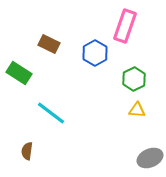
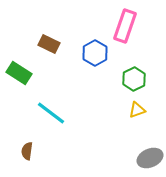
yellow triangle: rotated 24 degrees counterclockwise
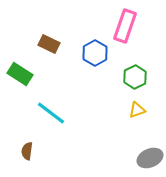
green rectangle: moved 1 px right, 1 px down
green hexagon: moved 1 px right, 2 px up
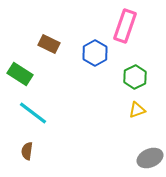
cyan line: moved 18 px left
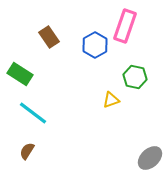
brown rectangle: moved 7 px up; rotated 30 degrees clockwise
blue hexagon: moved 8 px up
green hexagon: rotated 20 degrees counterclockwise
yellow triangle: moved 26 px left, 10 px up
brown semicircle: rotated 24 degrees clockwise
gray ellipse: rotated 20 degrees counterclockwise
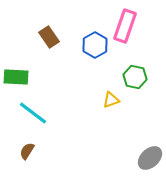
green rectangle: moved 4 px left, 3 px down; rotated 30 degrees counterclockwise
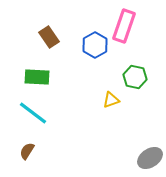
pink rectangle: moved 1 px left
green rectangle: moved 21 px right
gray ellipse: rotated 10 degrees clockwise
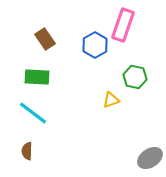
pink rectangle: moved 1 px left, 1 px up
brown rectangle: moved 4 px left, 2 px down
brown semicircle: rotated 30 degrees counterclockwise
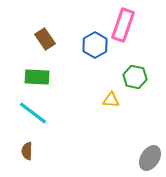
yellow triangle: rotated 24 degrees clockwise
gray ellipse: rotated 25 degrees counterclockwise
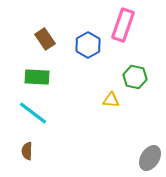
blue hexagon: moved 7 px left
